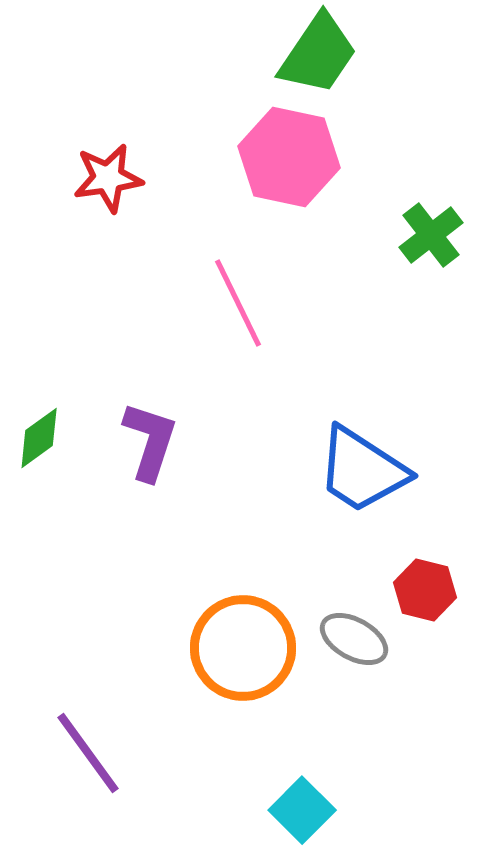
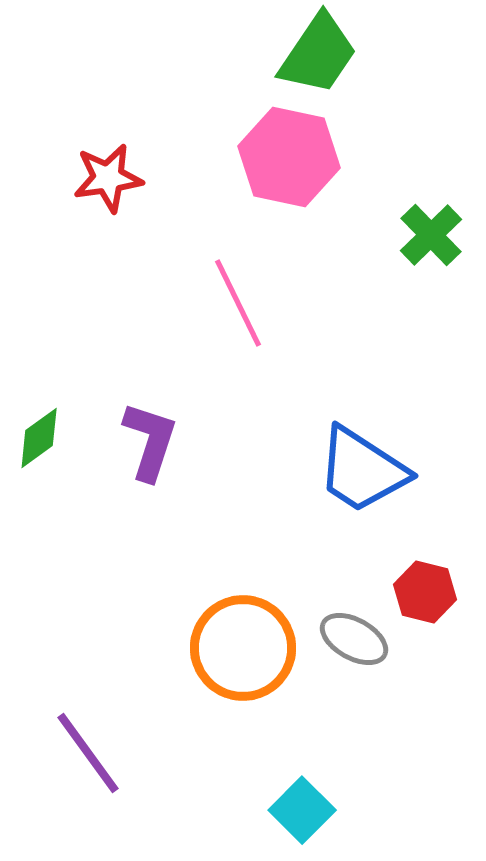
green cross: rotated 6 degrees counterclockwise
red hexagon: moved 2 px down
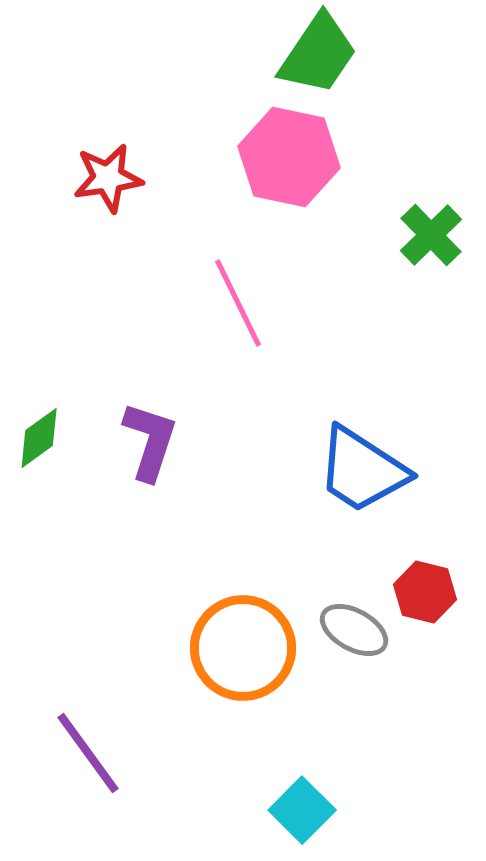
gray ellipse: moved 9 px up
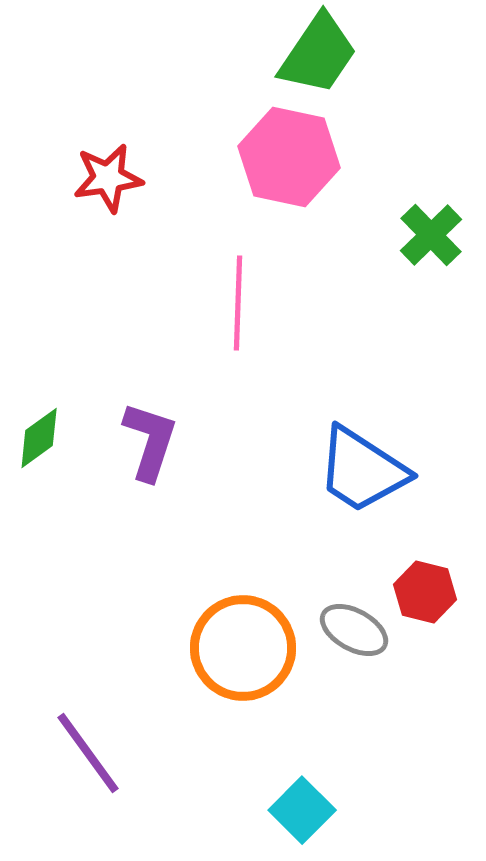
pink line: rotated 28 degrees clockwise
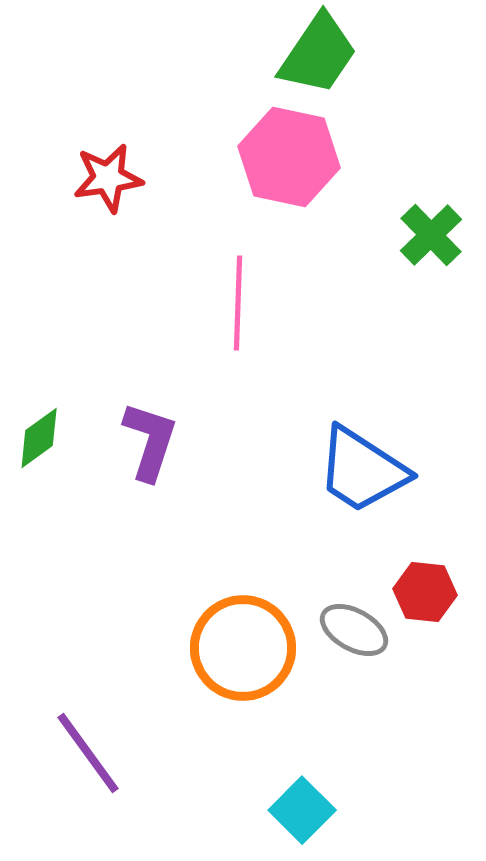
red hexagon: rotated 8 degrees counterclockwise
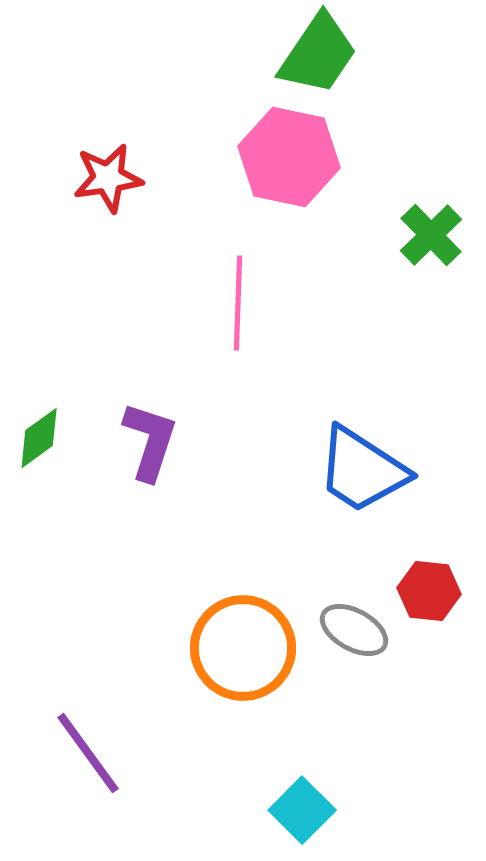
red hexagon: moved 4 px right, 1 px up
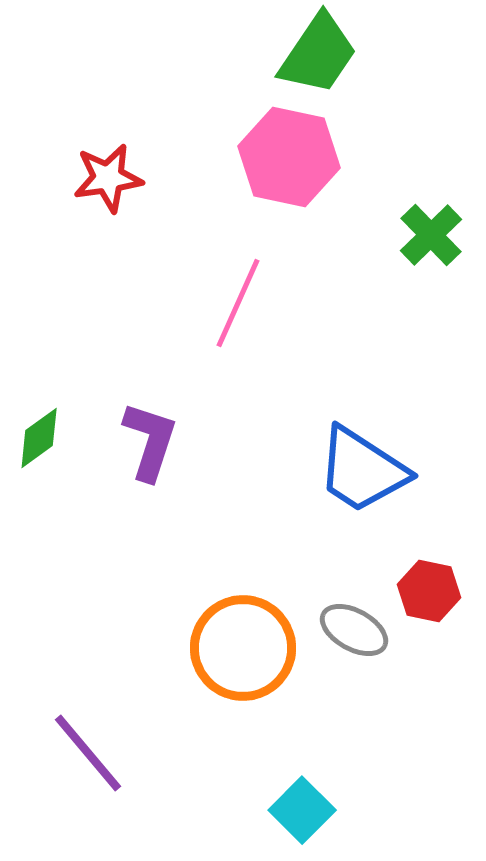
pink line: rotated 22 degrees clockwise
red hexagon: rotated 6 degrees clockwise
purple line: rotated 4 degrees counterclockwise
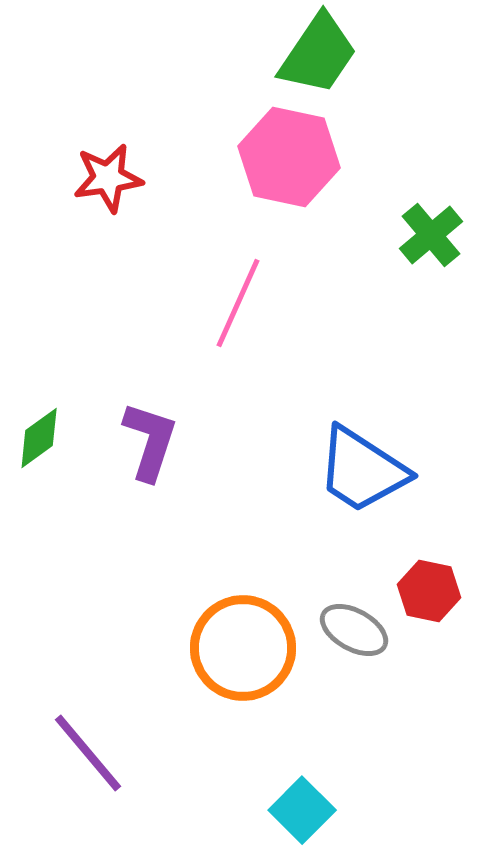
green cross: rotated 4 degrees clockwise
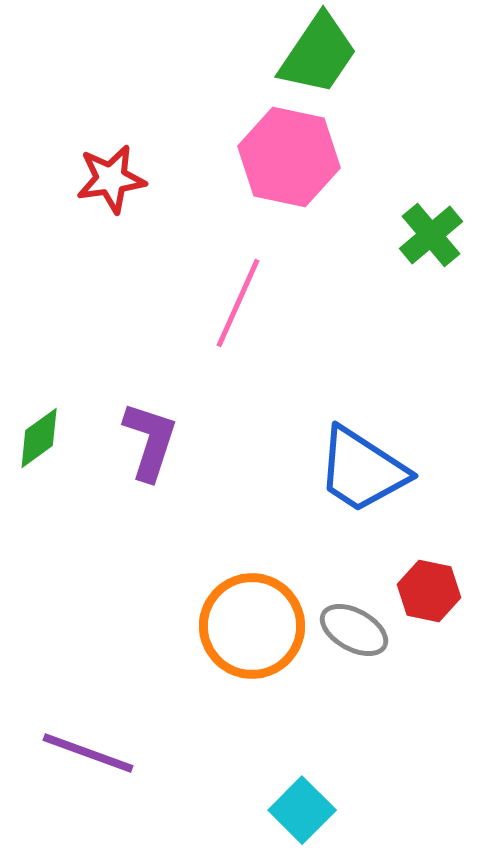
red star: moved 3 px right, 1 px down
orange circle: moved 9 px right, 22 px up
purple line: rotated 30 degrees counterclockwise
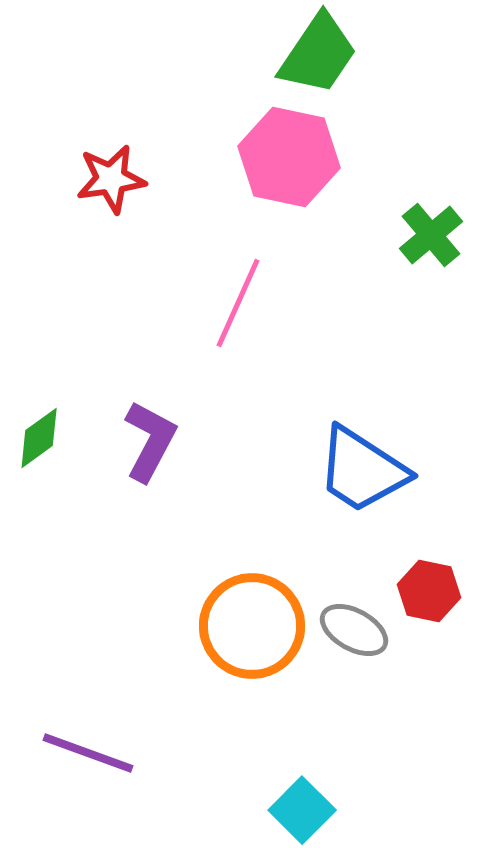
purple L-shape: rotated 10 degrees clockwise
